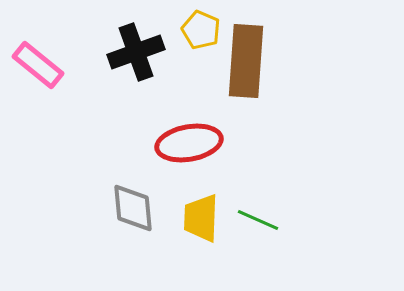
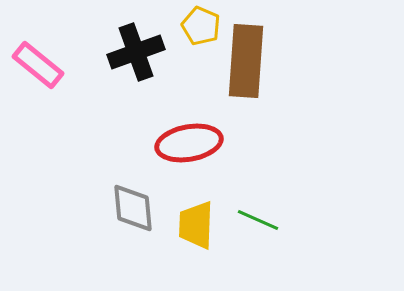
yellow pentagon: moved 4 px up
yellow trapezoid: moved 5 px left, 7 px down
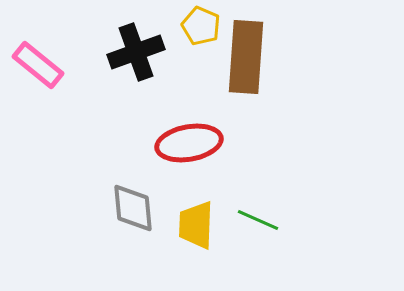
brown rectangle: moved 4 px up
